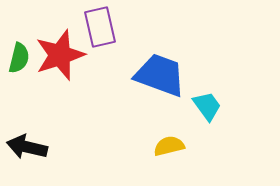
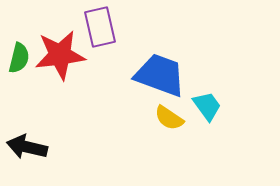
red star: rotated 12 degrees clockwise
yellow semicircle: moved 28 px up; rotated 132 degrees counterclockwise
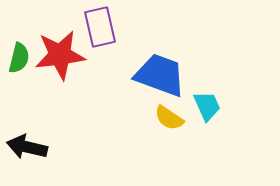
cyan trapezoid: rotated 12 degrees clockwise
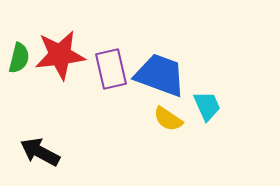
purple rectangle: moved 11 px right, 42 px down
yellow semicircle: moved 1 px left, 1 px down
black arrow: moved 13 px right, 5 px down; rotated 15 degrees clockwise
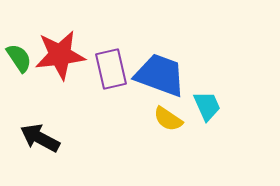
green semicircle: rotated 48 degrees counterclockwise
black arrow: moved 14 px up
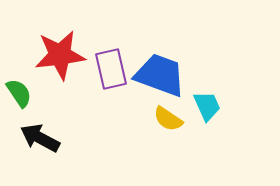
green semicircle: moved 35 px down
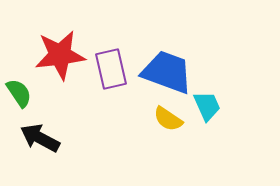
blue trapezoid: moved 7 px right, 3 px up
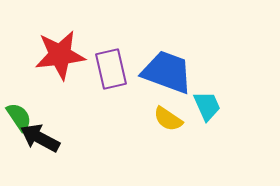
green semicircle: moved 24 px down
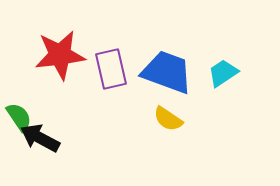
cyan trapezoid: moved 16 px right, 33 px up; rotated 100 degrees counterclockwise
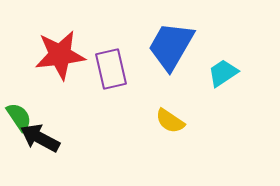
blue trapezoid: moved 4 px right, 26 px up; rotated 80 degrees counterclockwise
yellow semicircle: moved 2 px right, 2 px down
